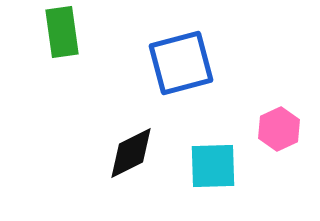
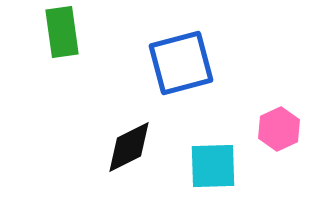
black diamond: moved 2 px left, 6 px up
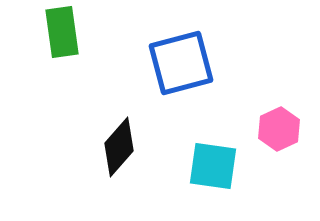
black diamond: moved 10 px left; rotated 22 degrees counterclockwise
cyan square: rotated 10 degrees clockwise
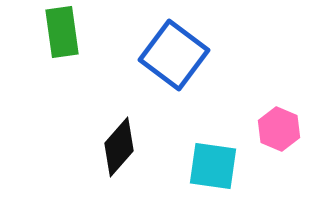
blue square: moved 7 px left, 8 px up; rotated 38 degrees counterclockwise
pink hexagon: rotated 12 degrees counterclockwise
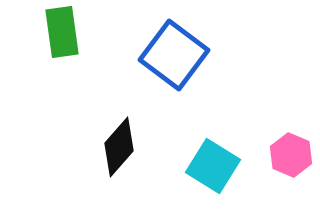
pink hexagon: moved 12 px right, 26 px down
cyan square: rotated 24 degrees clockwise
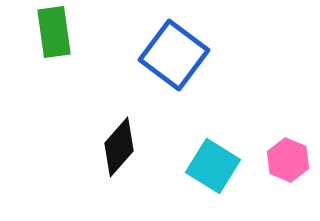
green rectangle: moved 8 px left
pink hexagon: moved 3 px left, 5 px down
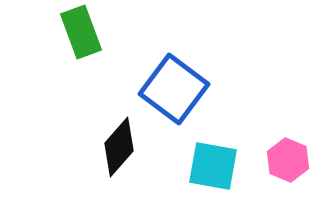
green rectangle: moved 27 px right; rotated 12 degrees counterclockwise
blue square: moved 34 px down
cyan square: rotated 22 degrees counterclockwise
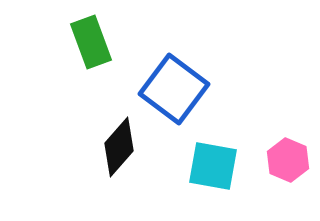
green rectangle: moved 10 px right, 10 px down
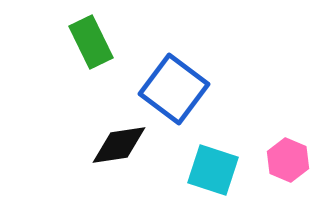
green rectangle: rotated 6 degrees counterclockwise
black diamond: moved 2 px up; rotated 40 degrees clockwise
cyan square: moved 4 px down; rotated 8 degrees clockwise
